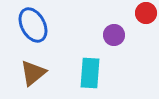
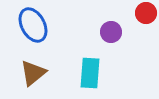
purple circle: moved 3 px left, 3 px up
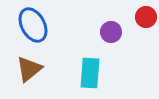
red circle: moved 4 px down
brown triangle: moved 4 px left, 4 px up
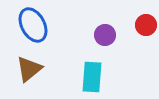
red circle: moved 8 px down
purple circle: moved 6 px left, 3 px down
cyan rectangle: moved 2 px right, 4 px down
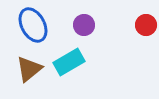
purple circle: moved 21 px left, 10 px up
cyan rectangle: moved 23 px left, 15 px up; rotated 56 degrees clockwise
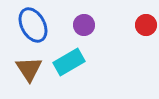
brown triangle: rotated 24 degrees counterclockwise
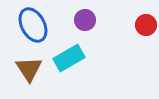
purple circle: moved 1 px right, 5 px up
cyan rectangle: moved 4 px up
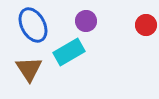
purple circle: moved 1 px right, 1 px down
cyan rectangle: moved 6 px up
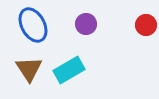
purple circle: moved 3 px down
cyan rectangle: moved 18 px down
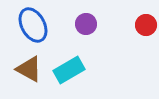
brown triangle: rotated 28 degrees counterclockwise
